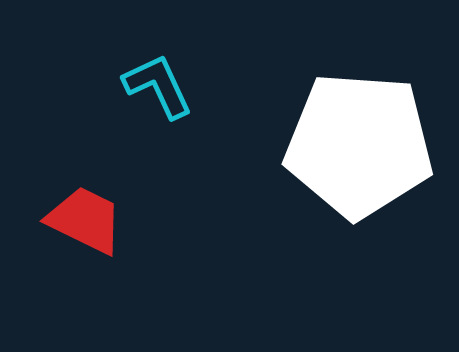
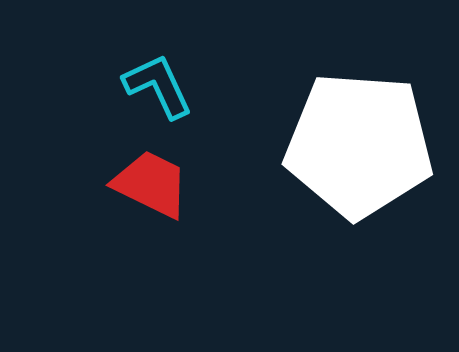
red trapezoid: moved 66 px right, 36 px up
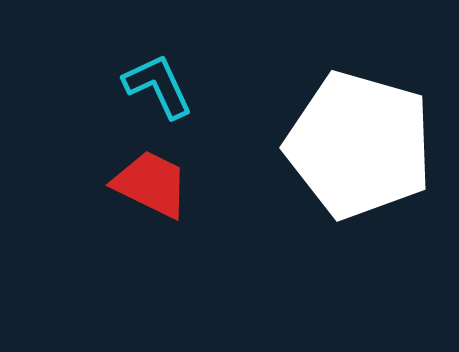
white pentagon: rotated 12 degrees clockwise
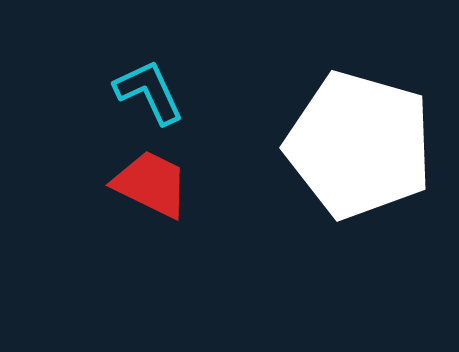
cyan L-shape: moved 9 px left, 6 px down
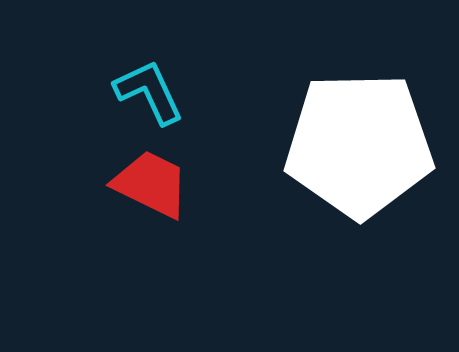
white pentagon: rotated 17 degrees counterclockwise
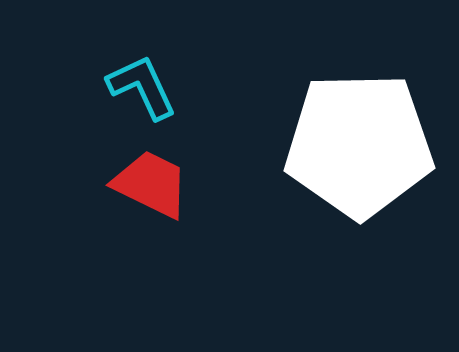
cyan L-shape: moved 7 px left, 5 px up
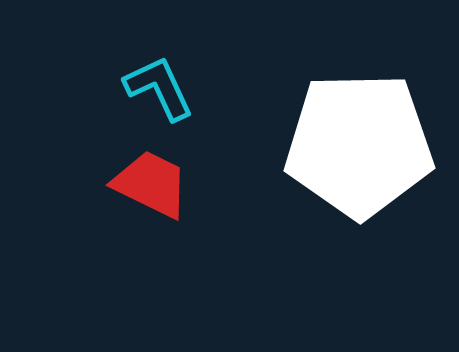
cyan L-shape: moved 17 px right, 1 px down
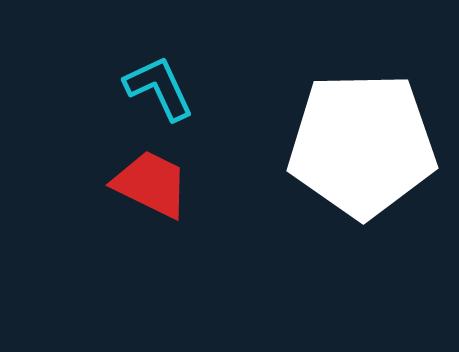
white pentagon: moved 3 px right
